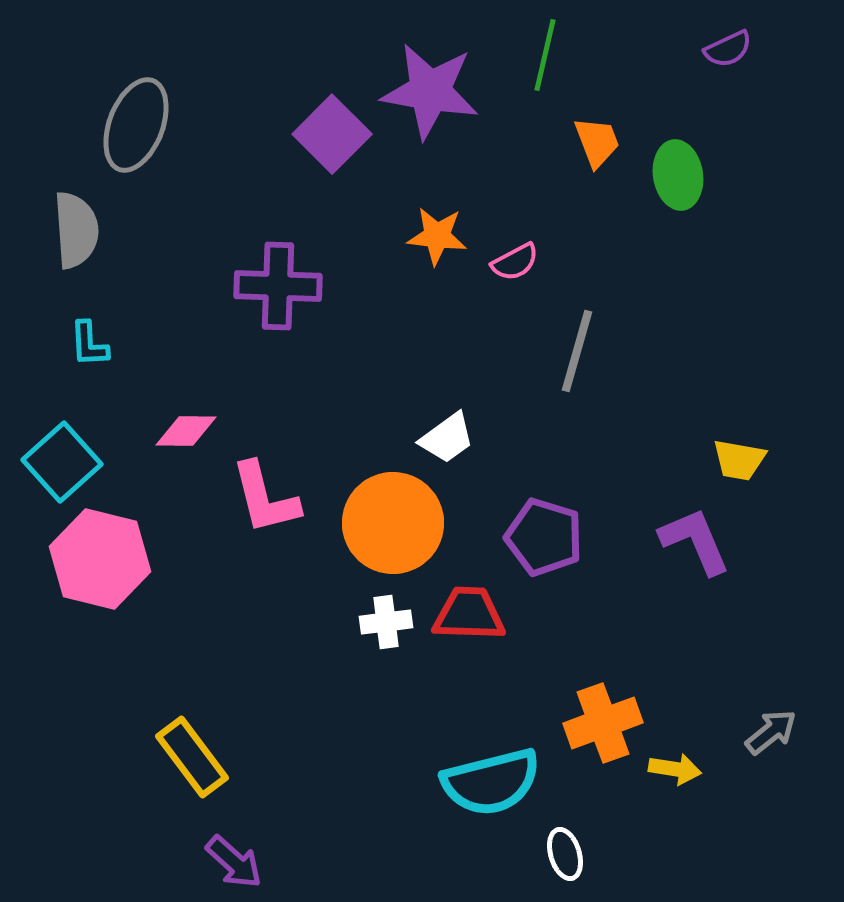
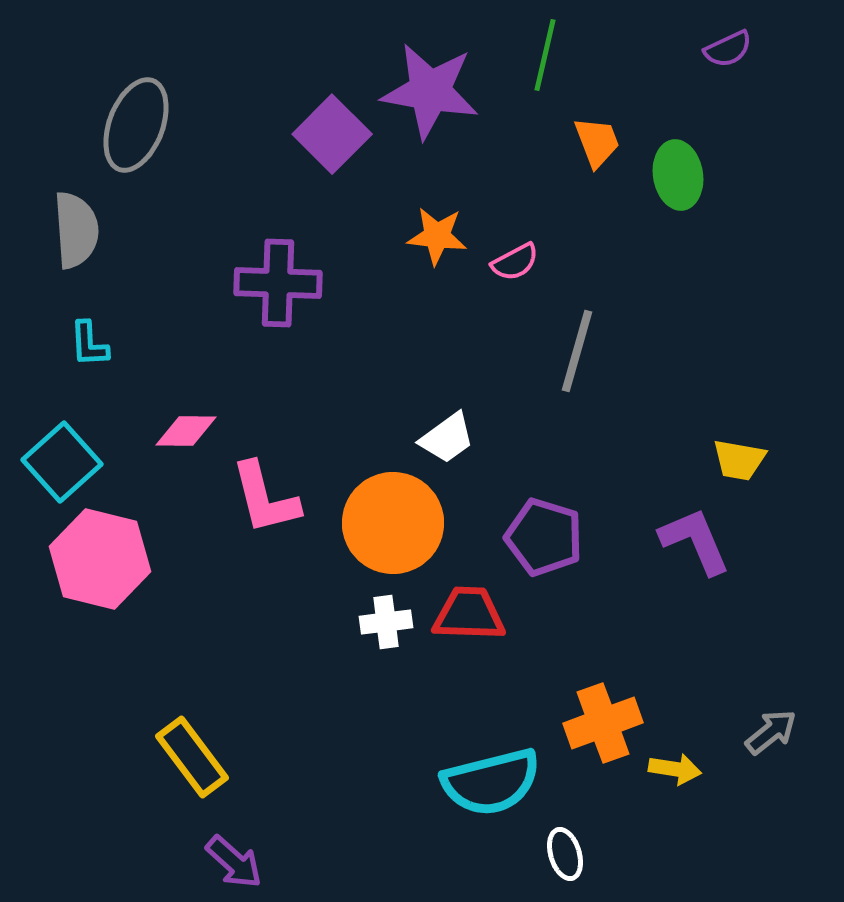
purple cross: moved 3 px up
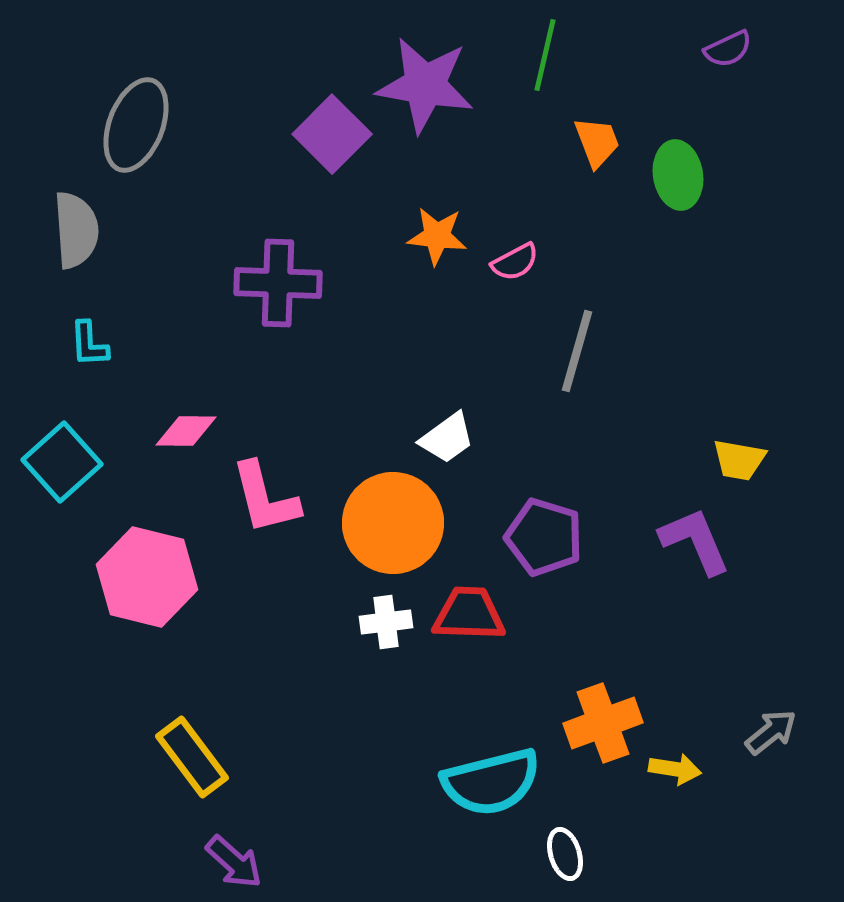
purple star: moved 5 px left, 6 px up
pink hexagon: moved 47 px right, 18 px down
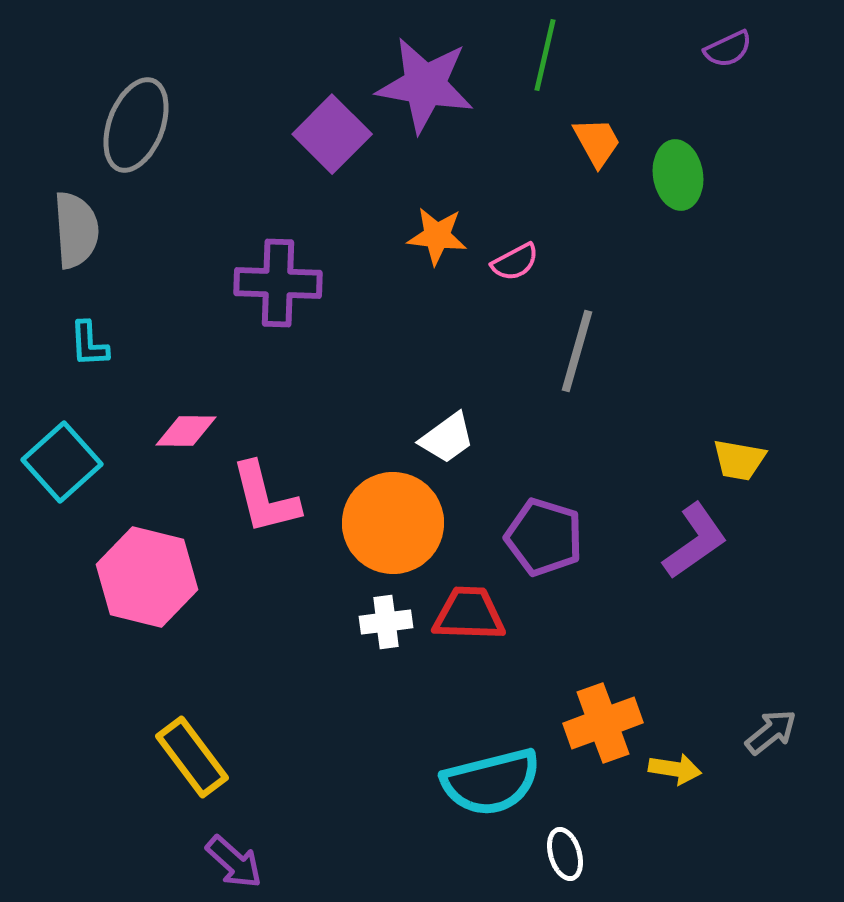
orange trapezoid: rotated 8 degrees counterclockwise
purple L-shape: rotated 78 degrees clockwise
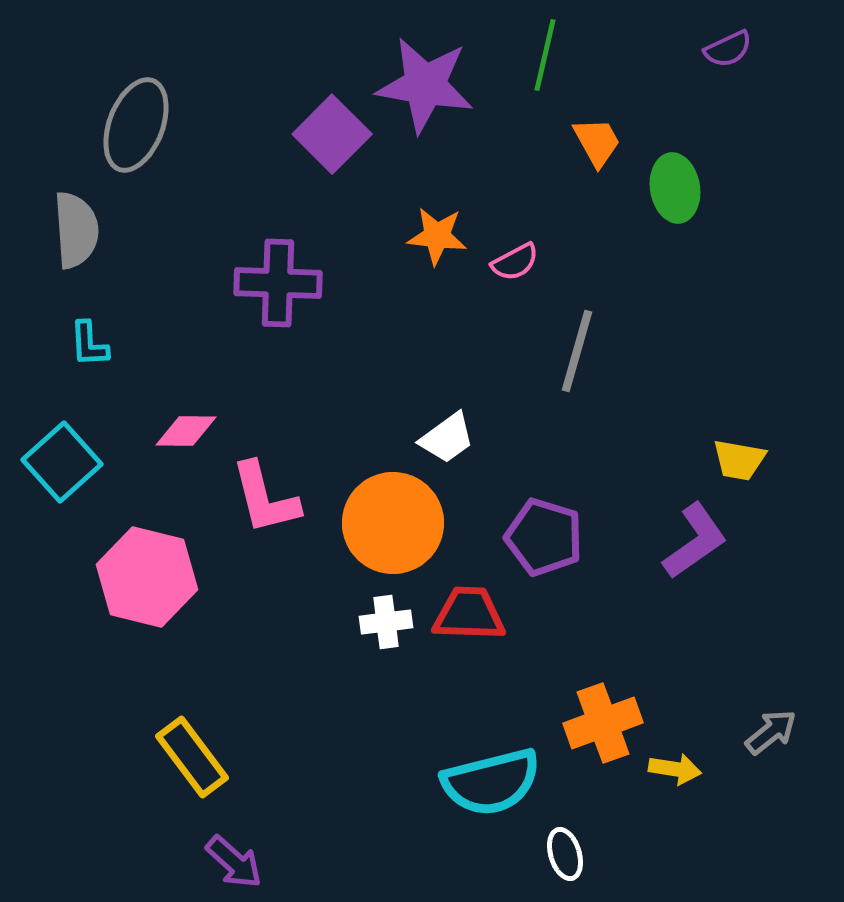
green ellipse: moved 3 px left, 13 px down
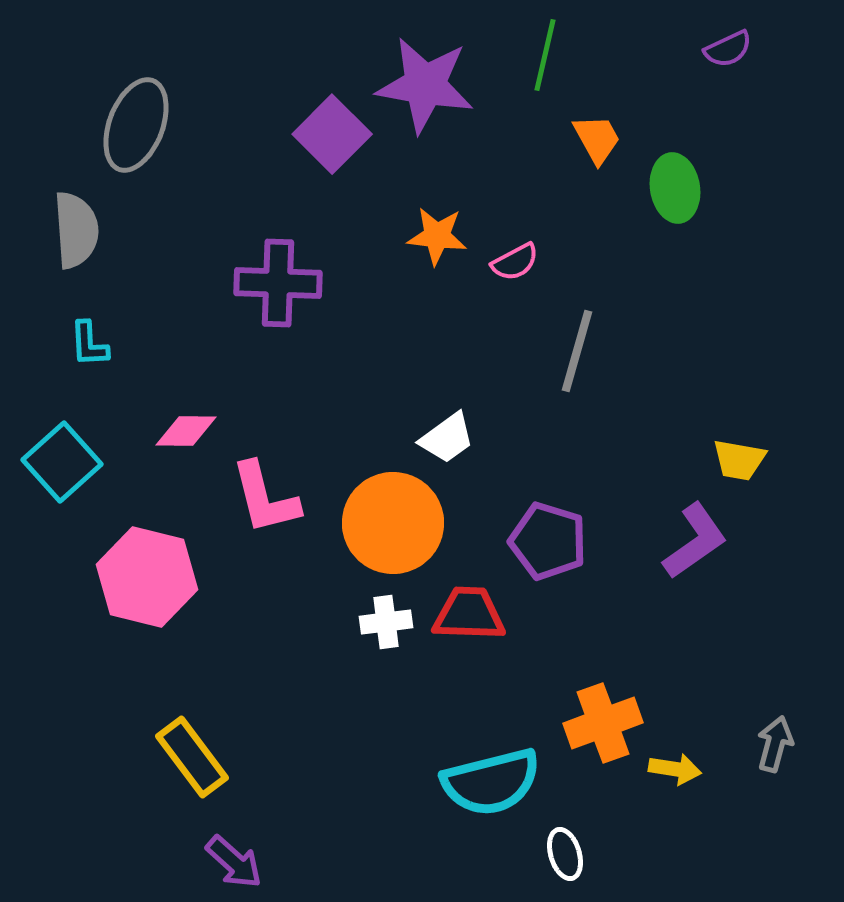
orange trapezoid: moved 3 px up
purple pentagon: moved 4 px right, 4 px down
gray arrow: moved 4 px right, 12 px down; rotated 36 degrees counterclockwise
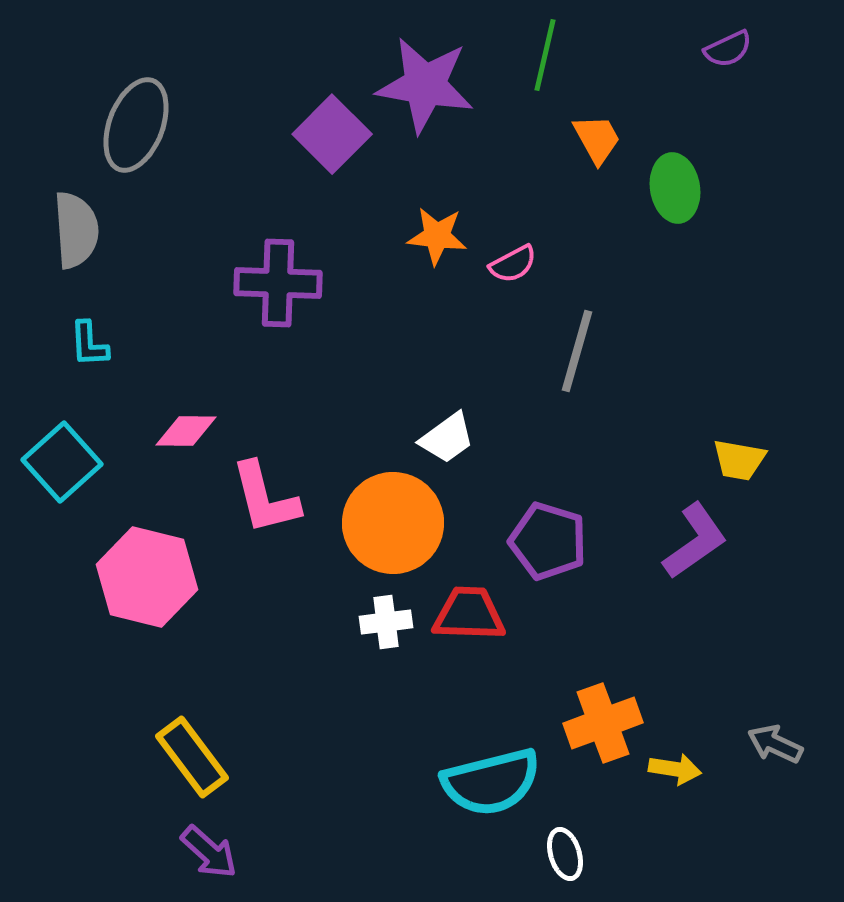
pink semicircle: moved 2 px left, 2 px down
gray arrow: rotated 80 degrees counterclockwise
purple arrow: moved 25 px left, 10 px up
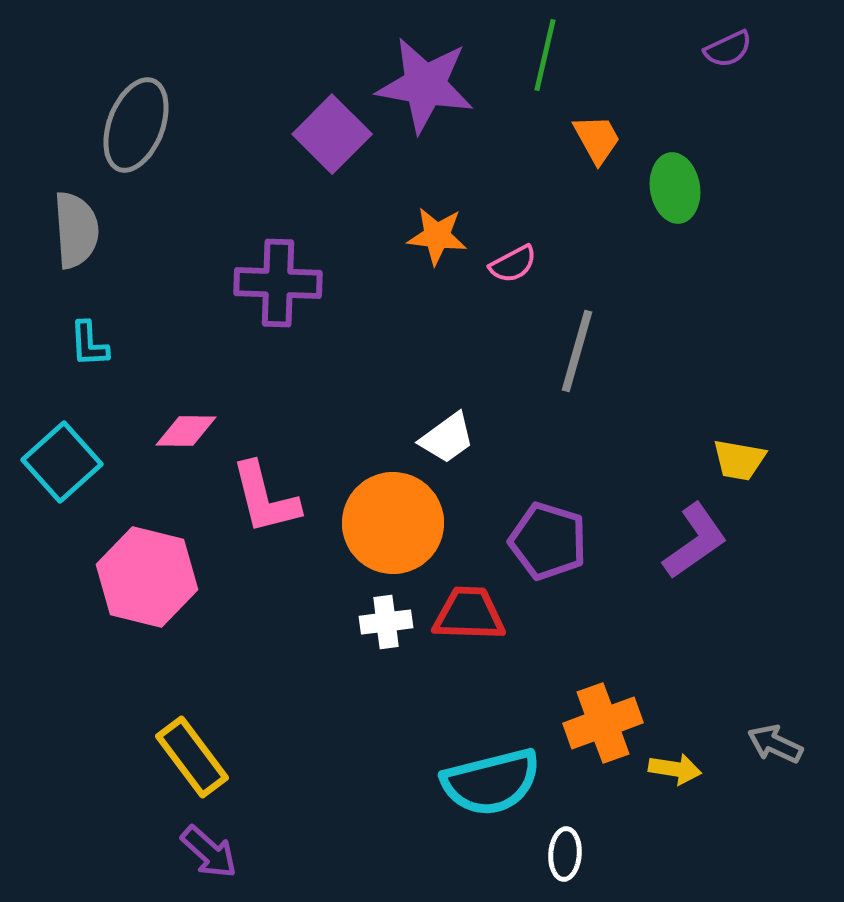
white ellipse: rotated 21 degrees clockwise
